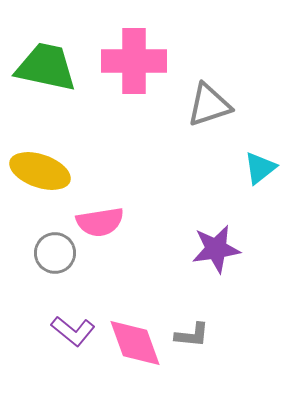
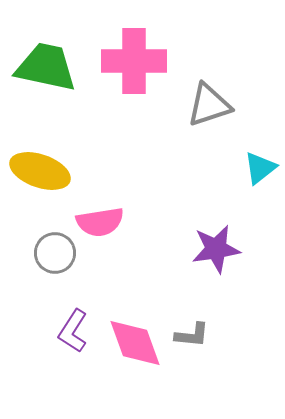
purple L-shape: rotated 84 degrees clockwise
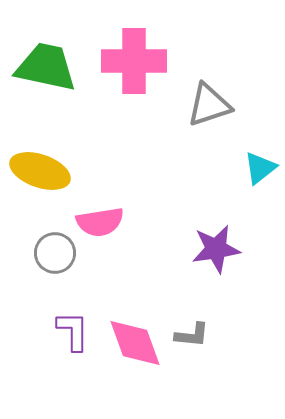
purple L-shape: rotated 147 degrees clockwise
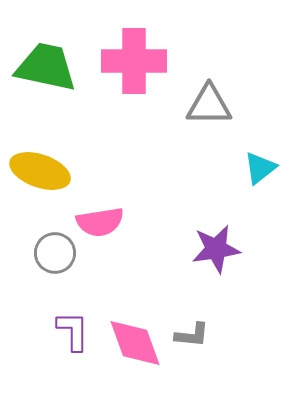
gray triangle: rotated 18 degrees clockwise
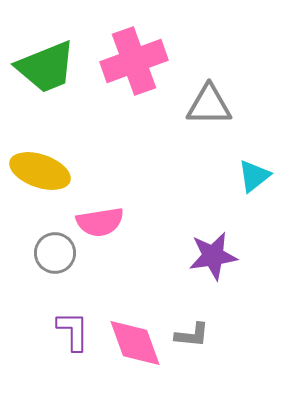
pink cross: rotated 20 degrees counterclockwise
green trapezoid: rotated 146 degrees clockwise
cyan triangle: moved 6 px left, 8 px down
purple star: moved 3 px left, 7 px down
